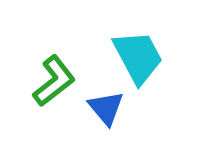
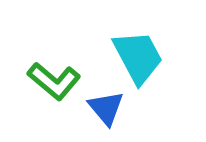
green L-shape: rotated 78 degrees clockwise
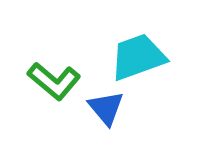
cyan trapezoid: rotated 82 degrees counterclockwise
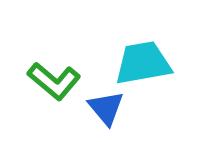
cyan trapezoid: moved 5 px right, 6 px down; rotated 10 degrees clockwise
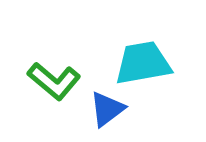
blue triangle: moved 1 px right, 1 px down; rotated 33 degrees clockwise
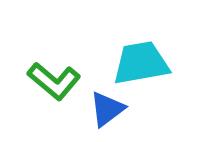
cyan trapezoid: moved 2 px left
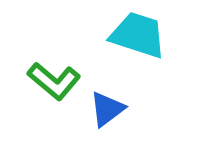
cyan trapezoid: moved 3 px left, 28 px up; rotated 28 degrees clockwise
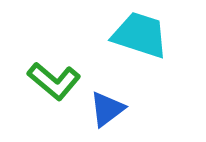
cyan trapezoid: moved 2 px right
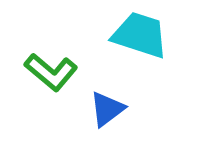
green L-shape: moved 3 px left, 9 px up
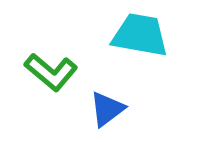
cyan trapezoid: rotated 8 degrees counterclockwise
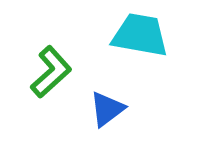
green L-shape: rotated 82 degrees counterclockwise
